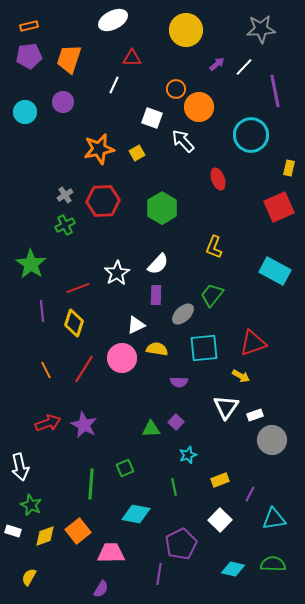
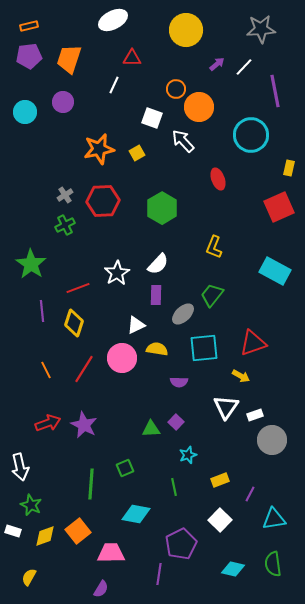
green semicircle at (273, 564): rotated 100 degrees counterclockwise
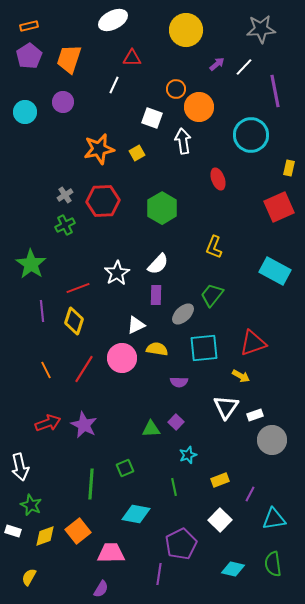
purple pentagon at (29, 56): rotated 25 degrees counterclockwise
white arrow at (183, 141): rotated 35 degrees clockwise
yellow diamond at (74, 323): moved 2 px up
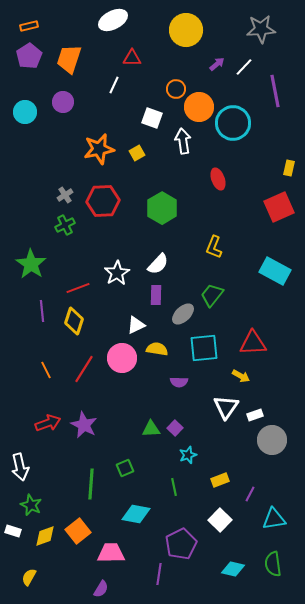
cyan circle at (251, 135): moved 18 px left, 12 px up
red triangle at (253, 343): rotated 16 degrees clockwise
purple square at (176, 422): moved 1 px left, 6 px down
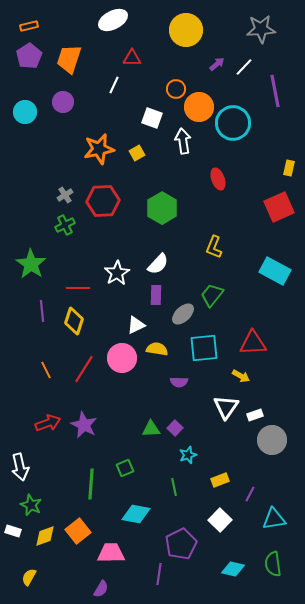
red line at (78, 288): rotated 20 degrees clockwise
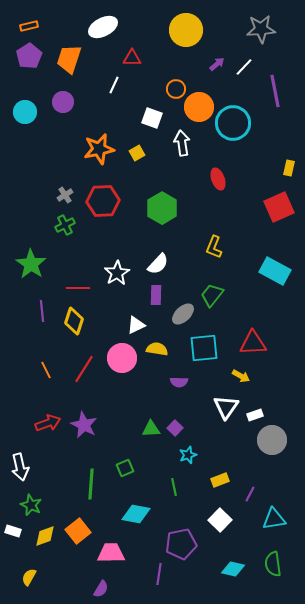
white ellipse at (113, 20): moved 10 px left, 7 px down
white arrow at (183, 141): moved 1 px left, 2 px down
purple pentagon at (181, 544): rotated 16 degrees clockwise
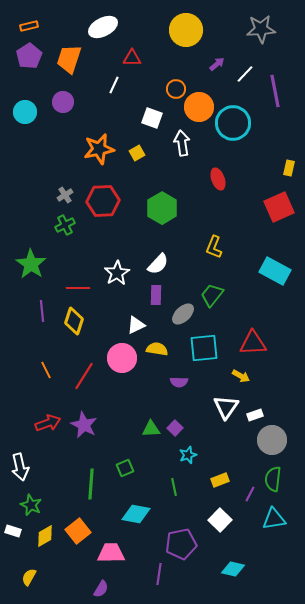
white line at (244, 67): moved 1 px right, 7 px down
red line at (84, 369): moved 7 px down
yellow diamond at (45, 536): rotated 10 degrees counterclockwise
green semicircle at (273, 564): moved 85 px up; rotated 15 degrees clockwise
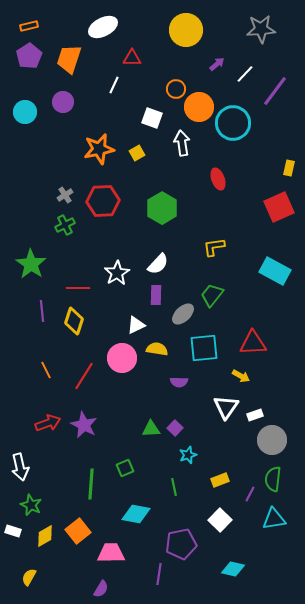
purple line at (275, 91): rotated 48 degrees clockwise
yellow L-shape at (214, 247): rotated 60 degrees clockwise
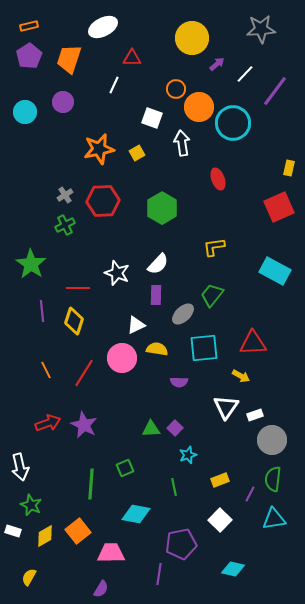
yellow circle at (186, 30): moved 6 px right, 8 px down
white star at (117, 273): rotated 20 degrees counterclockwise
red line at (84, 376): moved 3 px up
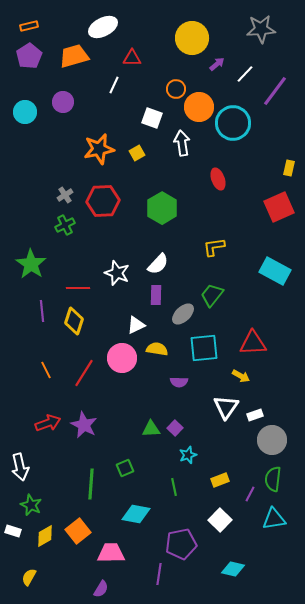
orange trapezoid at (69, 59): moved 5 px right, 3 px up; rotated 56 degrees clockwise
